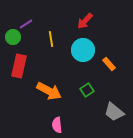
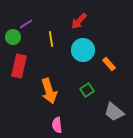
red arrow: moved 6 px left
orange arrow: rotated 45 degrees clockwise
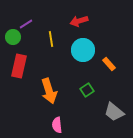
red arrow: rotated 30 degrees clockwise
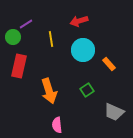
gray trapezoid: rotated 15 degrees counterclockwise
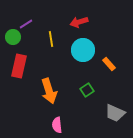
red arrow: moved 1 px down
gray trapezoid: moved 1 px right, 1 px down
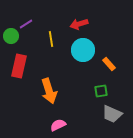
red arrow: moved 2 px down
green circle: moved 2 px left, 1 px up
green square: moved 14 px right, 1 px down; rotated 24 degrees clockwise
gray trapezoid: moved 3 px left, 1 px down
pink semicircle: moved 1 px right; rotated 70 degrees clockwise
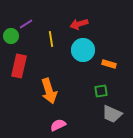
orange rectangle: rotated 32 degrees counterclockwise
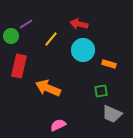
red arrow: rotated 30 degrees clockwise
yellow line: rotated 49 degrees clockwise
orange arrow: moved 1 px left, 3 px up; rotated 130 degrees clockwise
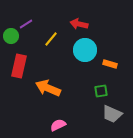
cyan circle: moved 2 px right
orange rectangle: moved 1 px right
